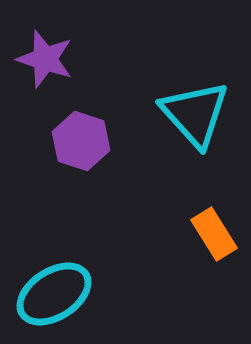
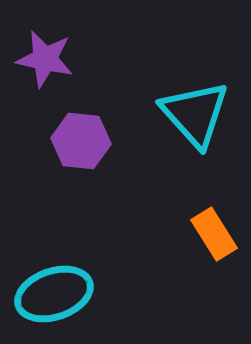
purple star: rotated 6 degrees counterclockwise
purple hexagon: rotated 12 degrees counterclockwise
cyan ellipse: rotated 14 degrees clockwise
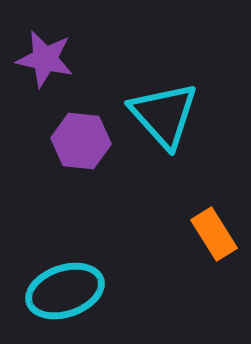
cyan triangle: moved 31 px left, 1 px down
cyan ellipse: moved 11 px right, 3 px up
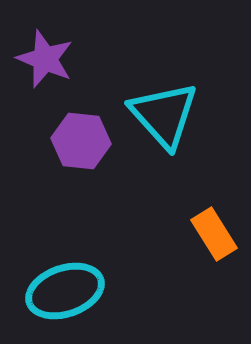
purple star: rotated 10 degrees clockwise
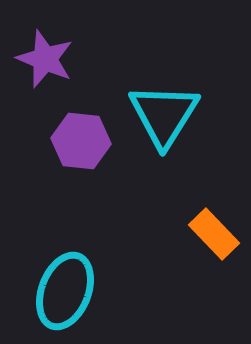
cyan triangle: rotated 14 degrees clockwise
orange rectangle: rotated 12 degrees counterclockwise
cyan ellipse: rotated 50 degrees counterclockwise
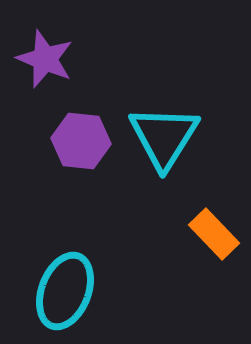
cyan triangle: moved 22 px down
